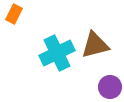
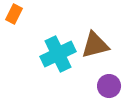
cyan cross: moved 1 px right, 1 px down
purple circle: moved 1 px left, 1 px up
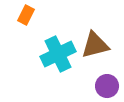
orange rectangle: moved 12 px right, 1 px down
purple circle: moved 2 px left
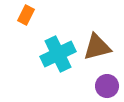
brown triangle: moved 2 px right, 2 px down
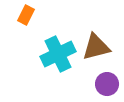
brown triangle: moved 1 px left
purple circle: moved 2 px up
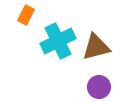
cyan cross: moved 13 px up
purple circle: moved 8 px left, 3 px down
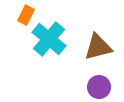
cyan cross: moved 9 px left, 2 px up; rotated 24 degrees counterclockwise
brown triangle: moved 2 px right
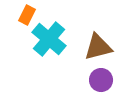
orange rectangle: moved 1 px right
purple circle: moved 2 px right, 7 px up
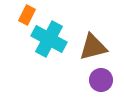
cyan cross: rotated 12 degrees counterclockwise
brown triangle: moved 5 px left
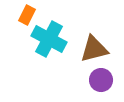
brown triangle: moved 1 px right, 2 px down
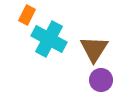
brown triangle: rotated 44 degrees counterclockwise
